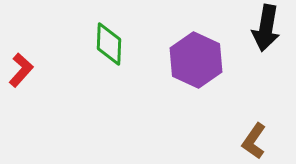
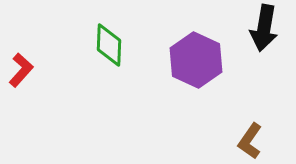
black arrow: moved 2 px left
green diamond: moved 1 px down
brown L-shape: moved 4 px left
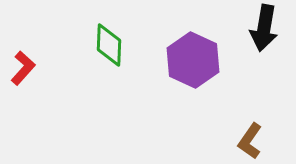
purple hexagon: moved 3 px left
red L-shape: moved 2 px right, 2 px up
